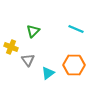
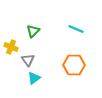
cyan triangle: moved 14 px left, 5 px down
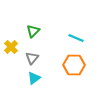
cyan line: moved 9 px down
yellow cross: rotated 24 degrees clockwise
gray triangle: moved 4 px right, 2 px up; rotated 16 degrees clockwise
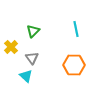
cyan line: moved 9 px up; rotated 56 degrees clockwise
gray triangle: rotated 16 degrees counterclockwise
cyan triangle: moved 8 px left, 2 px up; rotated 40 degrees counterclockwise
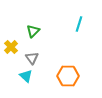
cyan line: moved 3 px right, 5 px up; rotated 28 degrees clockwise
orange hexagon: moved 6 px left, 11 px down
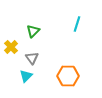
cyan line: moved 2 px left
cyan triangle: rotated 32 degrees clockwise
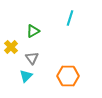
cyan line: moved 7 px left, 6 px up
green triangle: rotated 16 degrees clockwise
